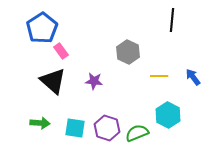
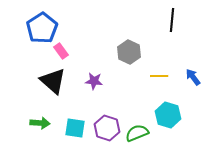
gray hexagon: moved 1 px right
cyan hexagon: rotated 10 degrees counterclockwise
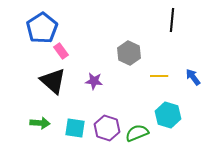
gray hexagon: moved 1 px down
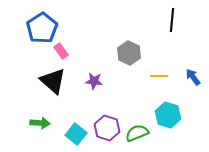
cyan square: moved 1 px right, 6 px down; rotated 30 degrees clockwise
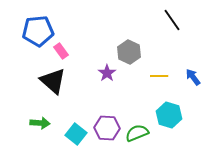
black line: rotated 40 degrees counterclockwise
blue pentagon: moved 4 px left, 3 px down; rotated 28 degrees clockwise
gray hexagon: moved 1 px up
purple star: moved 13 px right, 8 px up; rotated 30 degrees clockwise
cyan hexagon: moved 1 px right
purple hexagon: rotated 15 degrees counterclockwise
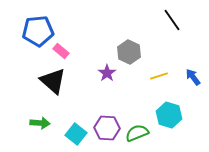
pink rectangle: rotated 14 degrees counterclockwise
yellow line: rotated 18 degrees counterclockwise
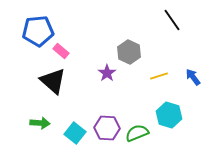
cyan square: moved 1 px left, 1 px up
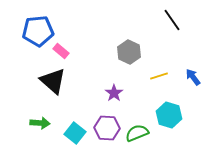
purple star: moved 7 px right, 20 px down
